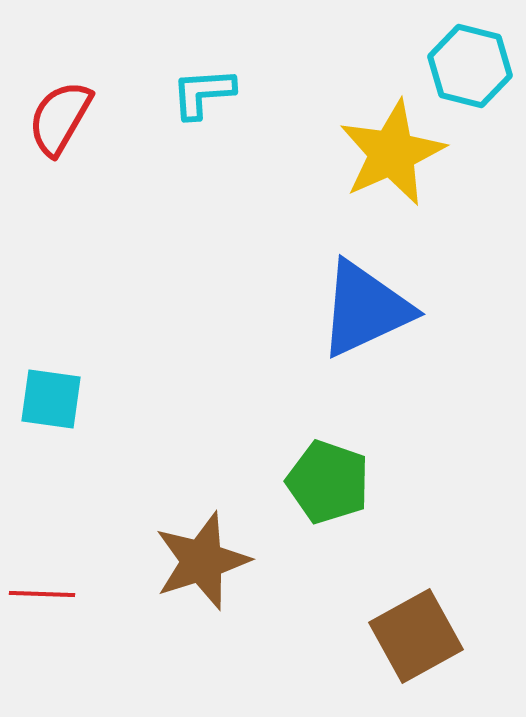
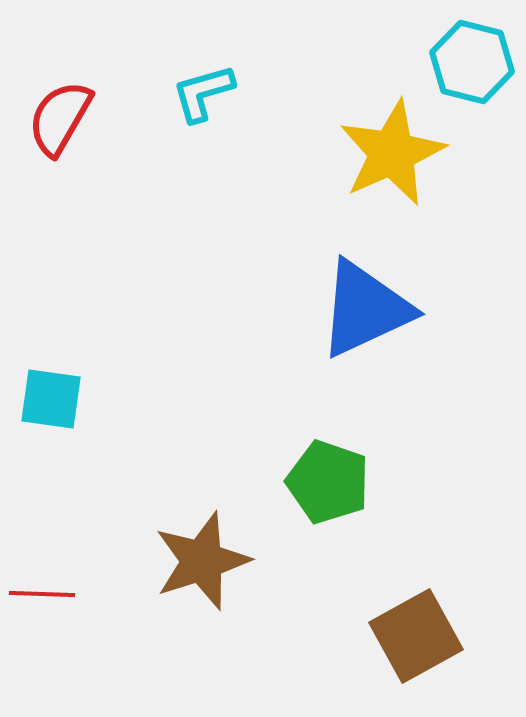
cyan hexagon: moved 2 px right, 4 px up
cyan L-shape: rotated 12 degrees counterclockwise
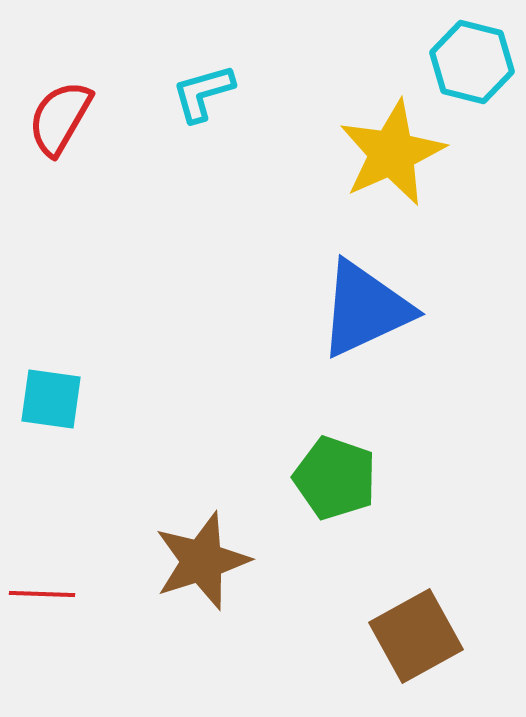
green pentagon: moved 7 px right, 4 px up
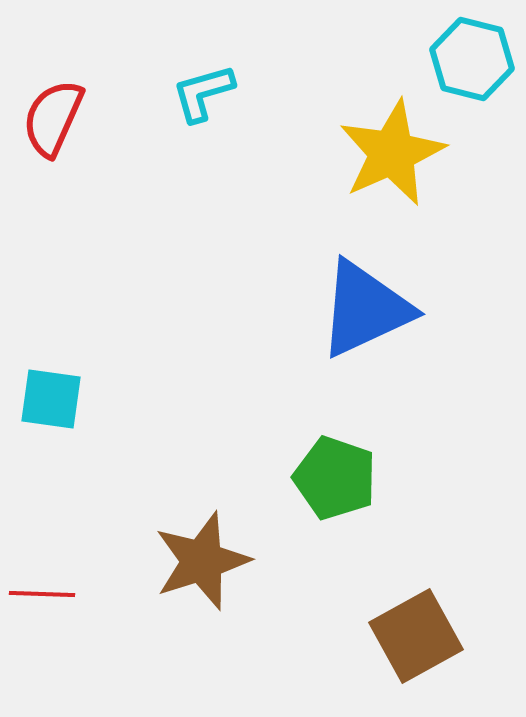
cyan hexagon: moved 3 px up
red semicircle: moved 7 px left; rotated 6 degrees counterclockwise
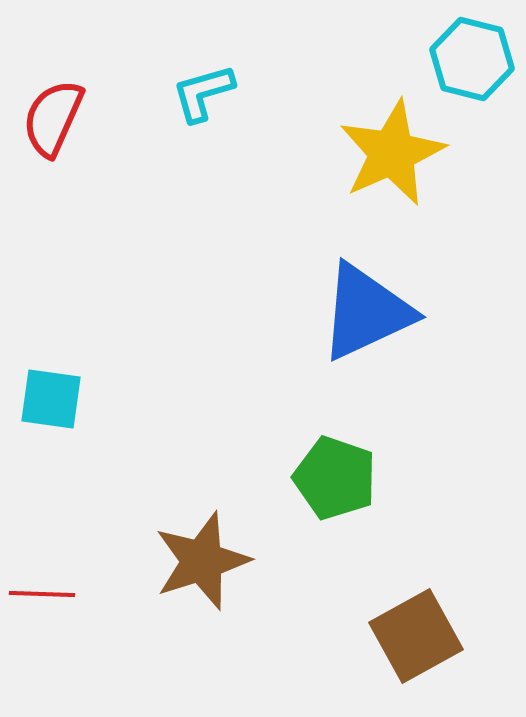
blue triangle: moved 1 px right, 3 px down
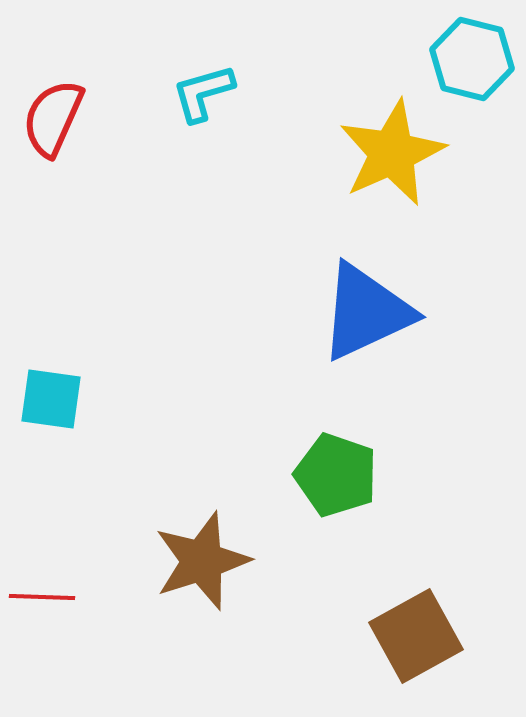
green pentagon: moved 1 px right, 3 px up
red line: moved 3 px down
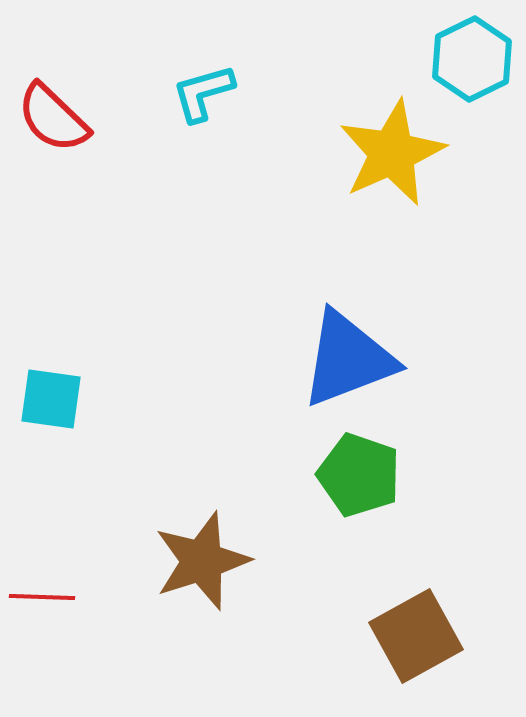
cyan hexagon: rotated 20 degrees clockwise
red semicircle: rotated 70 degrees counterclockwise
blue triangle: moved 18 px left, 47 px down; rotated 4 degrees clockwise
green pentagon: moved 23 px right
